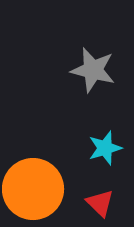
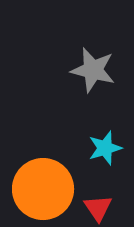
orange circle: moved 10 px right
red triangle: moved 2 px left, 5 px down; rotated 12 degrees clockwise
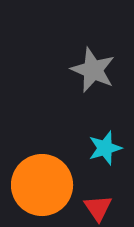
gray star: rotated 9 degrees clockwise
orange circle: moved 1 px left, 4 px up
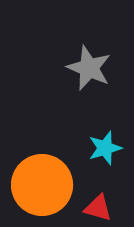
gray star: moved 4 px left, 2 px up
red triangle: rotated 40 degrees counterclockwise
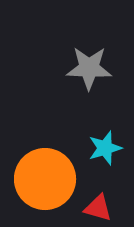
gray star: rotated 21 degrees counterclockwise
orange circle: moved 3 px right, 6 px up
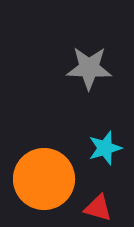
orange circle: moved 1 px left
